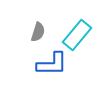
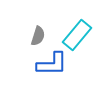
gray semicircle: moved 4 px down
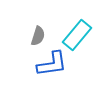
blue L-shape: rotated 8 degrees counterclockwise
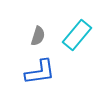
blue L-shape: moved 12 px left, 8 px down
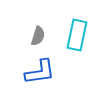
cyan rectangle: rotated 28 degrees counterclockwise
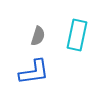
blue L-shape: moved 6 px left
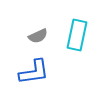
gray semicircle: rotated 48 degrees clockwise
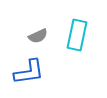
blue L-shape: moved 5 px left
